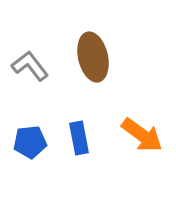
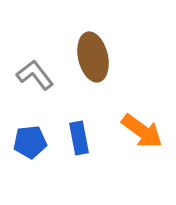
gray L-shape: moved 5 px right, 9 px down
orange arrow: moved 4 px up
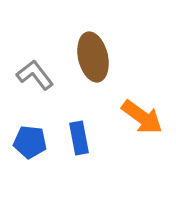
orange arrow: moved 14 px up
blue pentagon: rotated 12 degrees clockwise
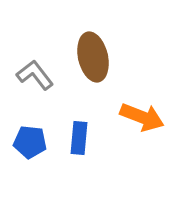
orange arrow: rotated 15 degrees counterclockwise
blue rectangle: rotated 16 degrees clockwise
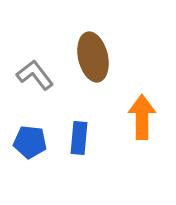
orange arrow: rotated 111 degrees counterclockwise
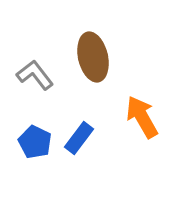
orange arrow: rotated 30 degrees counterclockwise
blue rectangle: rotated 32 degrees clockwise
blue pentagon: moved 5 px right; rotated 20 degrees clockwise
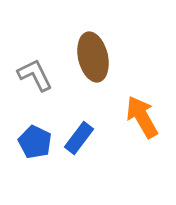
gray L-shape: rotated 12 degrees clockwise
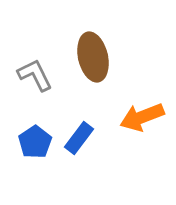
orange arrow: rotated 81 degrees counterclockwise
blue pentagon: rotated 12 degrees clockwise
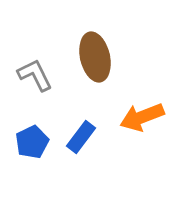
brown ellipse: moved 2 px right
blue rectangle: moved 2 px right, 1 px up
blue pentagon: moved 3 px left; rotated 8 degrees clockwise
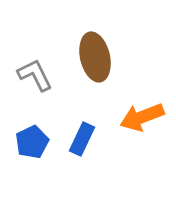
blue rectangle: moved 1 px right, 2 px down; rotated 12 degrees counterclockwise
